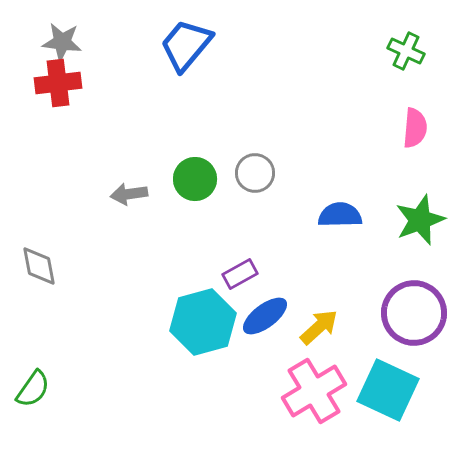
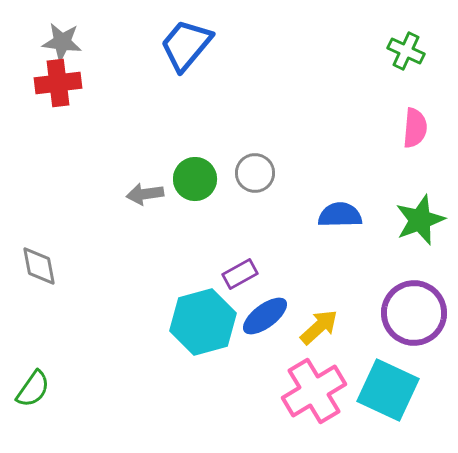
gray arrow: moved 16 px right
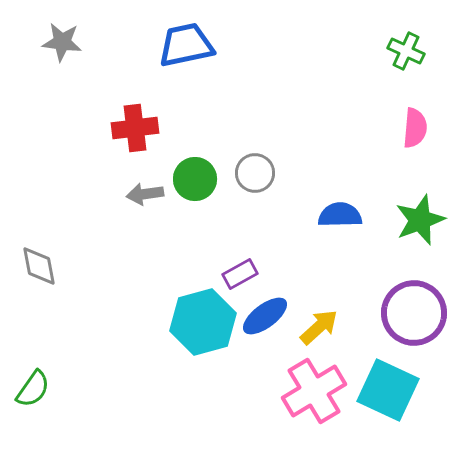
blue trapezoid: rotated 38 degrees clockwise
red cross: moved 77 px right, 45 px down
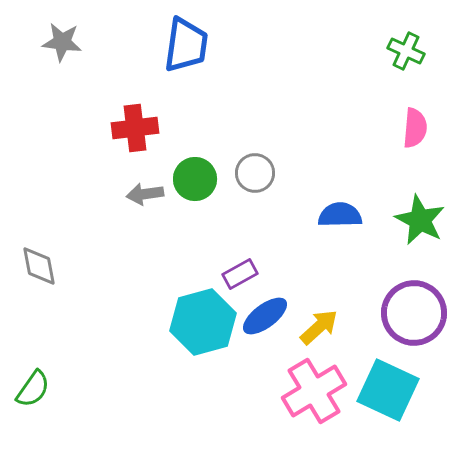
blue trapezoid: rotated 110 degrees clockwise
green star: rotated 24 degrees counterclockwise
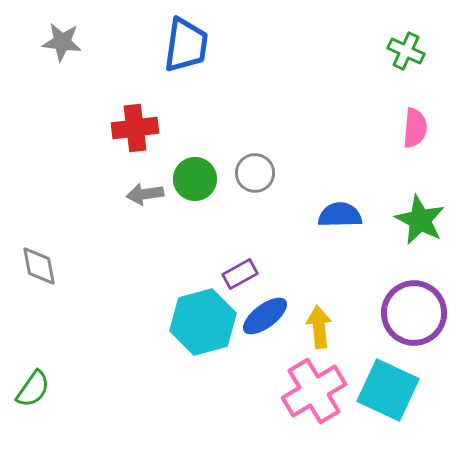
yellow arrow: rotated 54 degrees counterclockwise
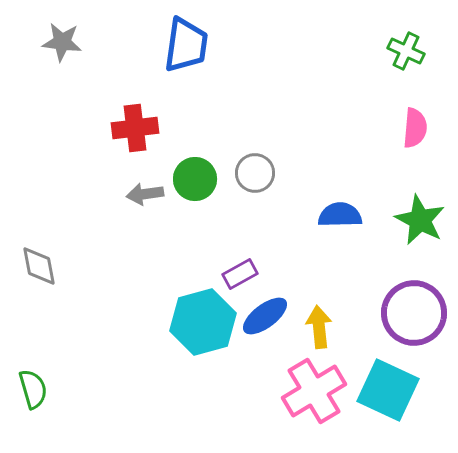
green semicircle: rotated 51 degrees counterclockwise
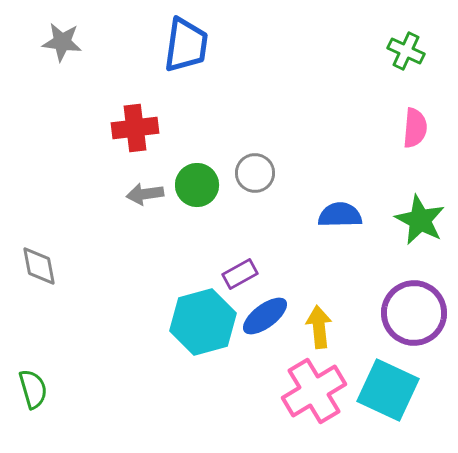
green circle: moved 2 px right, 6 px down
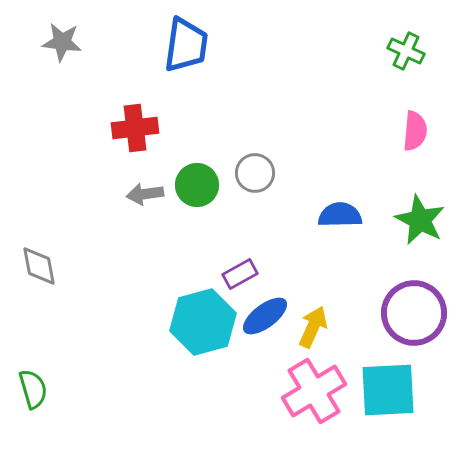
pink semicircle: moved 3 px down
yellow arrow: moved 6 px left; rotated 30 degrees clockwise
cyan square: rotated 28 degrees counterclockwise
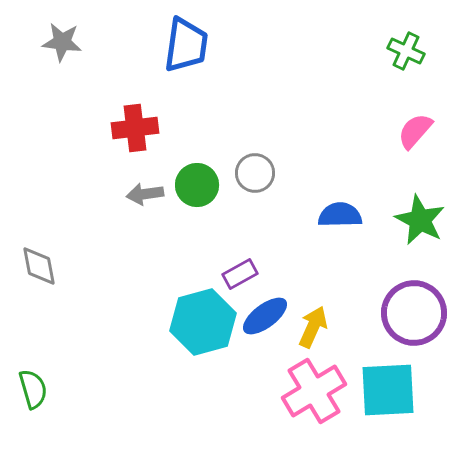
pink semicircle: rotated 144 degrees counterclockwise
